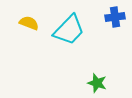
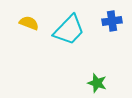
blue cross: moved 3 px left, 4 px down
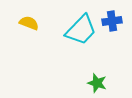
cyan trapezoid: moved 12 px right
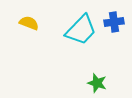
blue cross: moved 2 px right, 1 px down
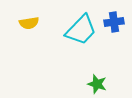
yellow semicircle: rotated 150 degrees clockwise
green star: moved 1 px down
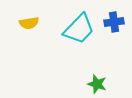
cyan trapezoid: moved 2 px left, 1 px up
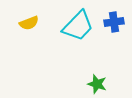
yellow semicircle: rotated 12 degrees counterclockwise
cyan trapezoid: moved 1 px left, 3 px up
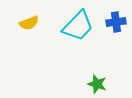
blue cross: moved 2 px right
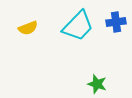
yellow semicircle: moved 1 px left, 5 px down
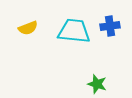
blue cross: moved 6 px left, 4 px down
cyan trapezoid: moved 4 px left, 5 px down; rotated 128 degrees counterclockwise
